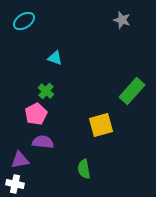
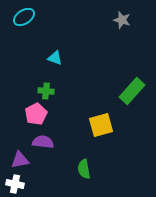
cyan ellipse: moved 4 px up
green cross: rotated 35 degrees counterclockwise
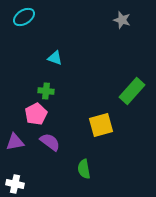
purple semicircle: moved 7 px right; rotated 30 degrees clockwise
purple triangle: moved 5 px left, 18 px up
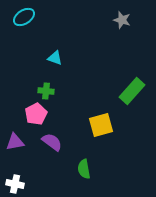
purple semicircle: moved 2 px right
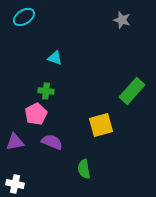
purple semicircle: rotated 15 degrees counterclockwise
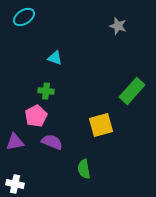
gray star: moved 4 px left, 6 px down
pink pentagon: moved 2 px down
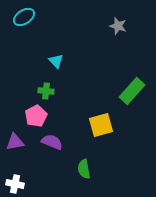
cyan triangle: moved 1 px right, 3 px down; rotated 28 degrees clockwise
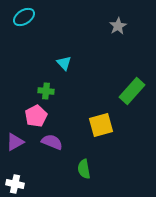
gray star: rotated 24 degrees clockwise
cyan triangle: moved 8 px right, 2 px down
purple triangle: rotated 18 degrees counterclockwise
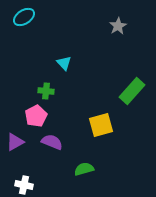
green semicircle: rotated 84 degrees clockwise
white cross: moved 9 px right, 1 px down
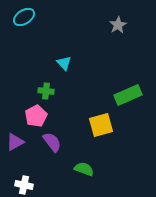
gray star: moved 1 px up
green rectangle: moved 4 px left, 4 px down; rotated 24 degrees clockwise
purple semicircle: rotated 30 degrees clockwise
green semicircle: rotated 36 degrees clockwise
